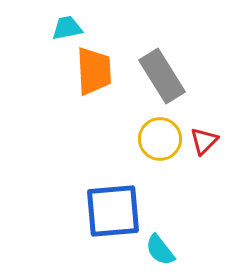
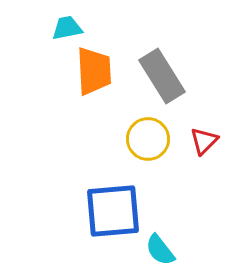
yellow circle: moved 12 px left
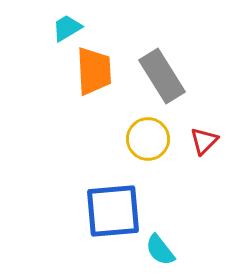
cyan trapezoid: rotated 20 degrees counterclockwise
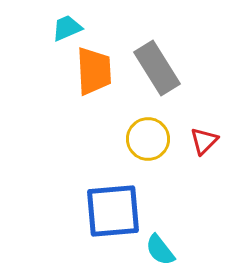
cyan trapezoid: rotated 8 degrees clockwise
gray rectangle: moved 5 px left, 8 px up
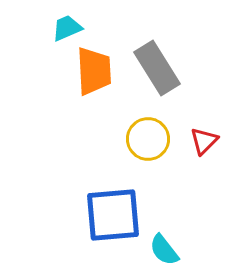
blue square: moved 4 px down
cyan semicircle: moved 4 px right
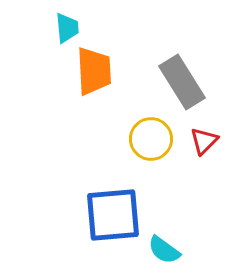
cyan trapezoid: rotated 108 degrees clockwise
gray rectangle: moved 25 px right, 14 px down
yellow circle: moved 3 px right
cyan semicircle: rotated 16 degrees counterclockwise
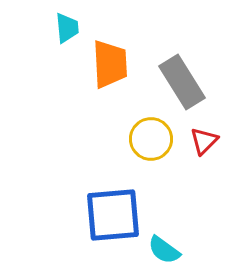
orange trapezoid: moved 16 px right, 7 px up
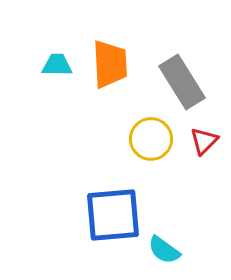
cyan trapezoid: moved 10 px left, 37 px down; rotated 84 degrees counterclockwise
